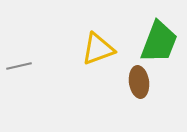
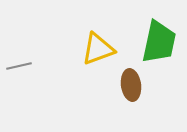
green trapezoid: rotated 9 degrees counterclockwise
brown ellipse: moved 8 px left, 3 px down
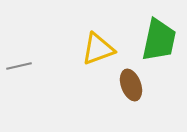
green trapezoid: moved 2 px up
brown ellipse: rotated 12 degrees counterclockwise
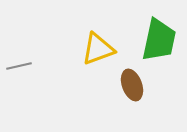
brown ellipse: moved 1 px right
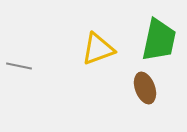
gray line: rotated 25 degrees clockwise
brown ellipse: moved 13 px right, 3 px down
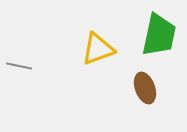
green trapezoid: moved 5 px up
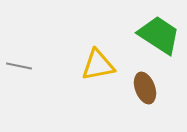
green trapezoid: rotated 69 degrees counterclockwise
yellow triangle: moved 16 px down; rotated 9 degrees clockwise
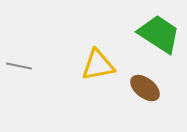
green trapezoid: moved 1 px up
brown ellipse: rotated 32 degrees counterclockwise
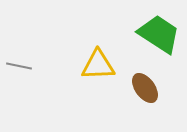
yellow triangle: rotated 9 degrees clockwise
brown ellipse: rotated 16 degrees clockwise
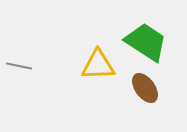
green trapezoid: moved 13 px left, 8 px down
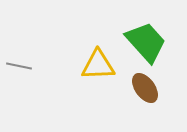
green trapezoid: rotated 15 degrees clockwise
